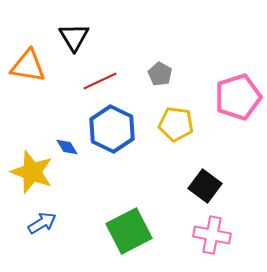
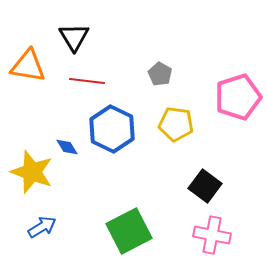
red line: moved 13 px left; rotated 32 degrees clockwise
blue arrow: moved 4 px down
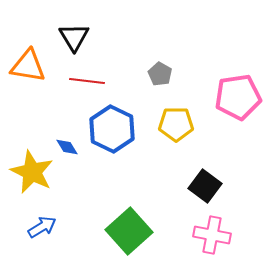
pink pentagon: rotated 9 degrees clockwise
yellow pentagon: rotated 8 degrees counterclockwise
yellow star: rotated 6 degrees clockwise
green square: rotated 15 degrees counterclockwise
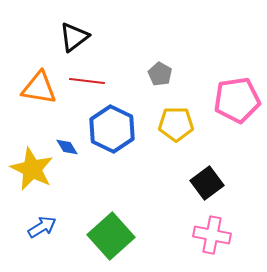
black triangle: rotated 24 degrees clockwise
orange triangle: moved 11 px right, 22 px down
pink pentagon: moved 1 px left, 3 px down
yellow star: moved 3 px up
black square: moved 2 px right, 3 px up; rotated 16 degrees clockwise
green square: moved 18 px left, 5 px down
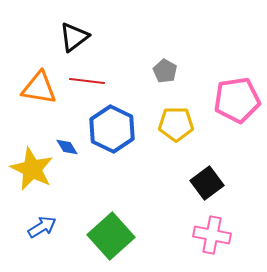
gray pentagon: moved 5 px right, 3 px up
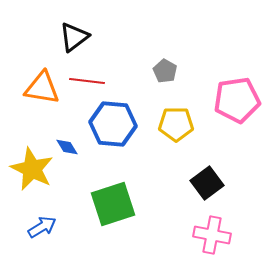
orange triangle: moved 3 px right
blue hexagon: moved 1 px right, 5 px up; rotated 21 degrees counterclockwise
green square: moved 2 px right, 32 px up; rotated 24 degrees clockwise
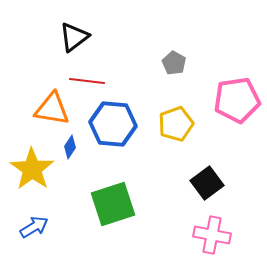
gray pentagon: moved 9 px right, 8 px up
orange triangle: moved 10 px right, 21 px down
yellow pentagon: rotated 20 degrees counterclockwise
blue diamond: moved 3 px right; rotated 65 degrees clockwise
yellow star: rotated 9 degrees clockwise
blue arrow: moved 8 px left
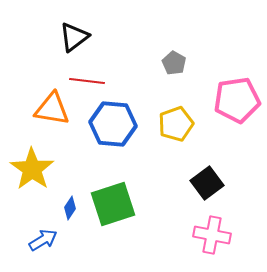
blue diamond: moved 61 px down
blue arrow: moved 9 px right, 13 px down
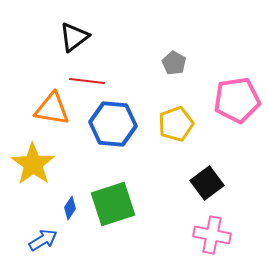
yellow star: moved 1 px right, 5 px up
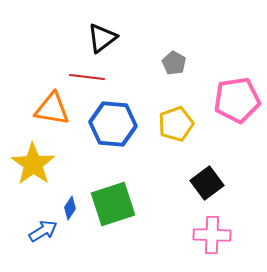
black triangle: moved 28 px right, 1 px down
red line: moved 4 px up
pink cross: rotated 9 degrees counterclockwise
blue arrow: moved 9 px up
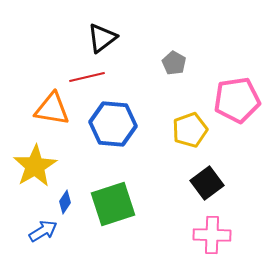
red line: rotated 20 degrees counterclockwise
yellow pentagon: moved 14 px right, 6 px down
yellow star: moved 2 px right, 2 px down; rotated 6 degrees clockwise
blue diamond: moved 5 px left, 6 px up
